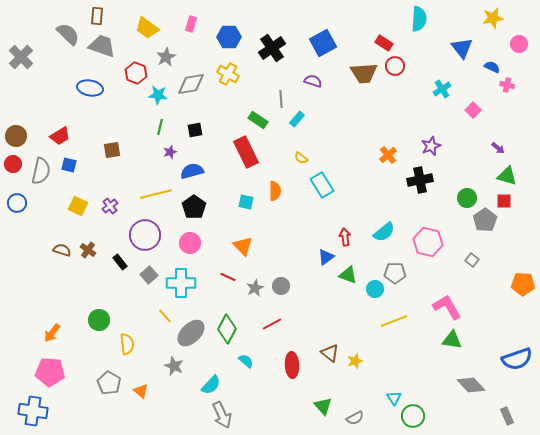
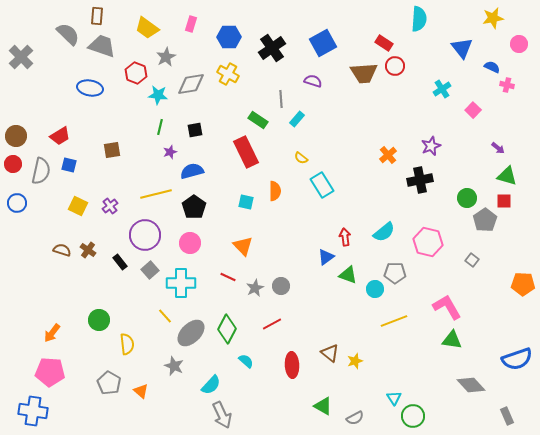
gray square at (149, 275): moved 1 px right, 5 px up
green triangle at (323, 406): rotated 18 degrees counterclockwise
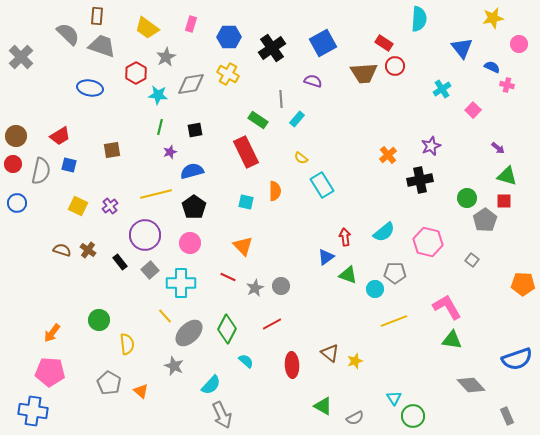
red hexagon at (136, 73): rotated 10 degrees clockwise
gray ellipse at (191, 333): moved 2 px left
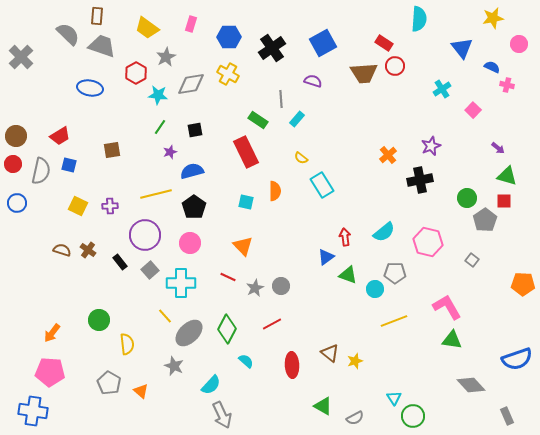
green line at (160, 127): rotated 21 degrees clockwise
purple cross at (110, 206): rotated 35 degrees clockwise
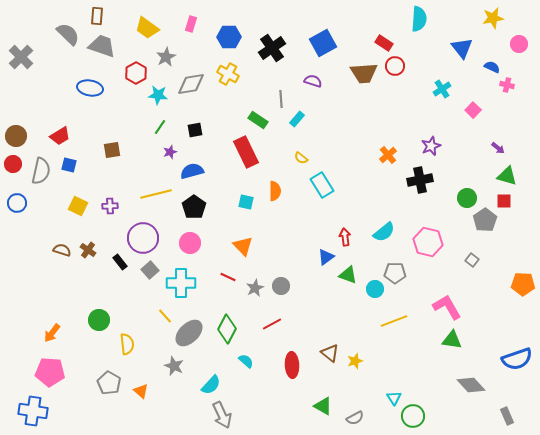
purple circle at (145, 235): moved 2 px left, 3 px down
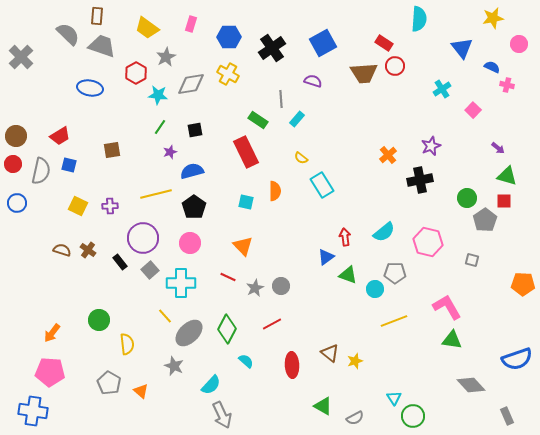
gray square at (472, 260): rotated 24 degrees counterclockwise
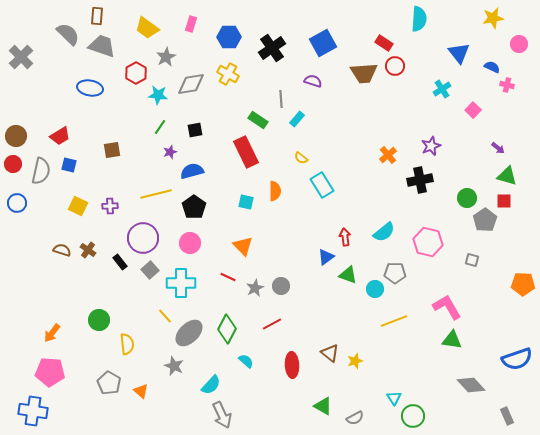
blue triangle at (462, 48): moved 3 px left, 5 px down
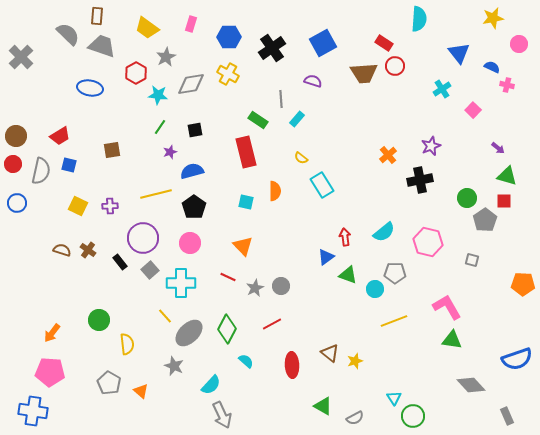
red rectangle at (246, 152): rotated 12 degrees clockwise
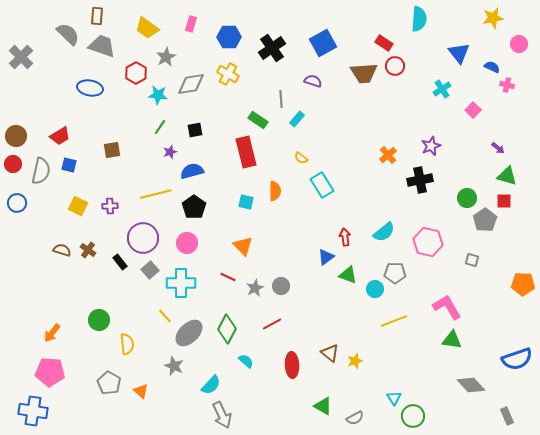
pink circle at (190, 243): moved 3 px left
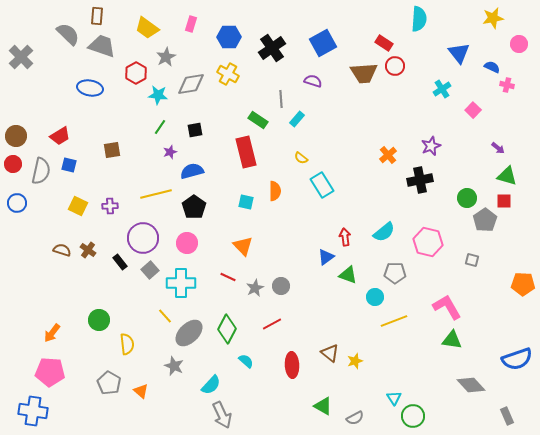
cyan circle at (375, 289): moved 8 px down
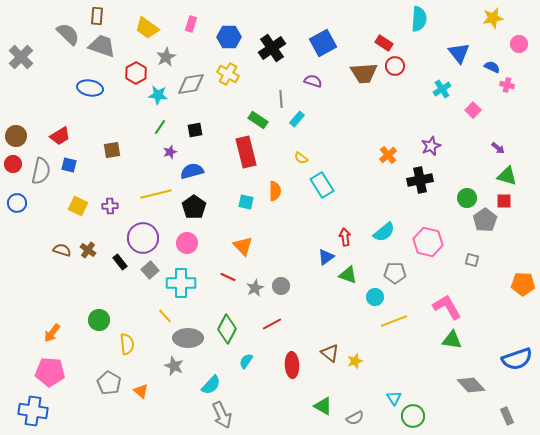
gray ellipse at (189, 333): moved 1 px left, 5 px down; rotated 44 degrees clockwise
cyan semicircle at (246, 361): rotated 98 degrees counterclockwise
